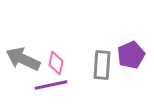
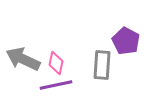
purple pentagon: moved 5 px left, 14 px up; rotated 20 degrees counterclockwise
purple line: moved 5 px right
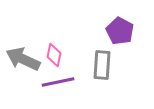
purple pentagon: moved 6 px left, 10 px up
pink diamond: moved 2 px left, 8 px up
purple line: moved 2 px right, 3 px up
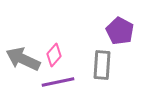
pink diamond: rotated 30 degrees clockwise
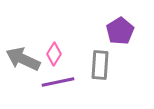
purple pentagon: rotated 12 degrees clockwise
pink diamond: moved 1 px up; rotated 10 degrees counterclockwise
gray rectangle: moved 2 px left
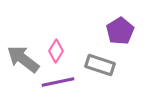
pink diamond: moved 2 px right, 3 px up
gray arrow: rotated 12 degrees clockwise
gray rectangle: rotated 76 degrees counterclockwise
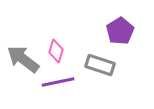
pink diamond: rotated 15 degrees counterclockwise
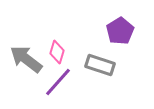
pink diamond: moved 1 px right, 1 px down
gray arrow: moved 3 px right
purple line: rotated 36 degrees counterclockwise
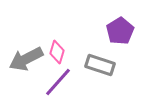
gray arrow: rotated 64 degrees counterclockwise
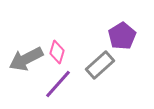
purple pentagon: moved 2 px right, 5 px down
gray rectangle: rotated 60 degrees counterclockwise
purple line: moved 2 px down
